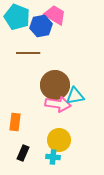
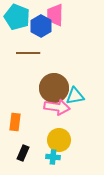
pink trapezoid: rotated 120 degrees counterclockwise
blue hexagon: rotated 20 degrees counterclockwise
brown circle: moved 1 px left, 3 px down
pink arrow: moved 1 px left, 3 px down
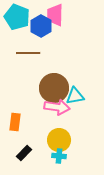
black rectangle: moved 1 px right; rotated 21 degrees clockwise
cyan cross: moved 6 px right, 1 px up
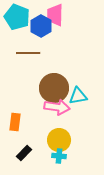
cyan triangle: moved 3 px right
